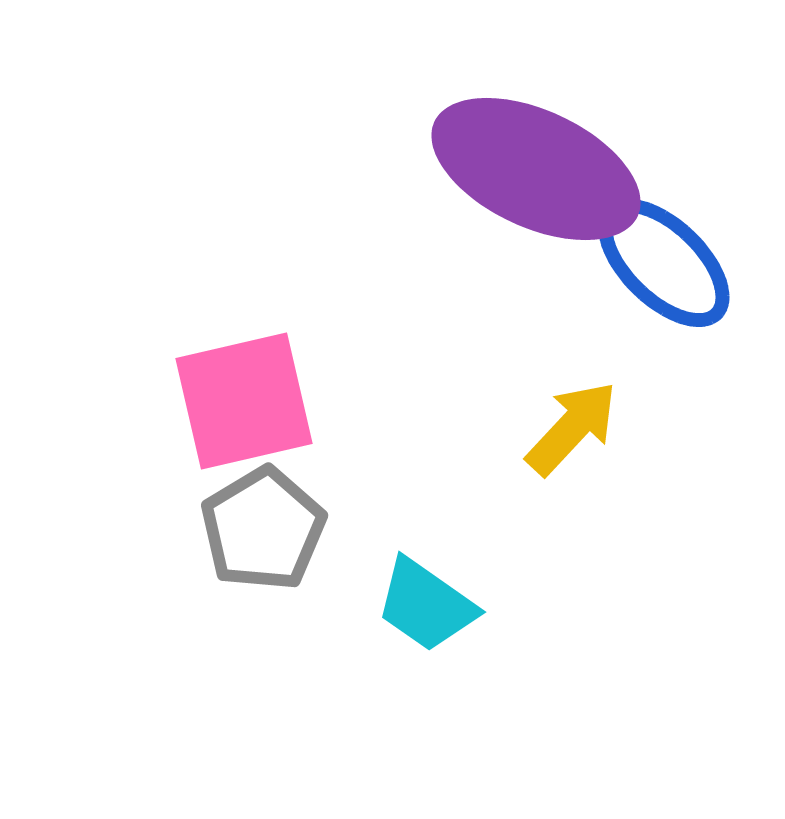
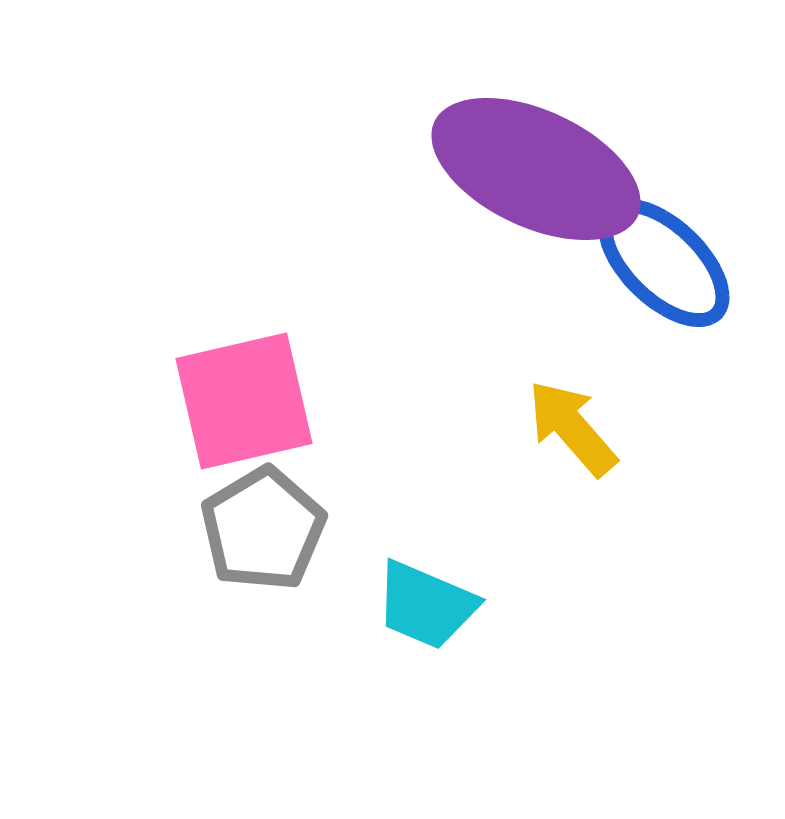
yellow arrow: rotated 84 degrees counterclockwise
cyan trapezoid: rotated 12 degrees counterclockwise
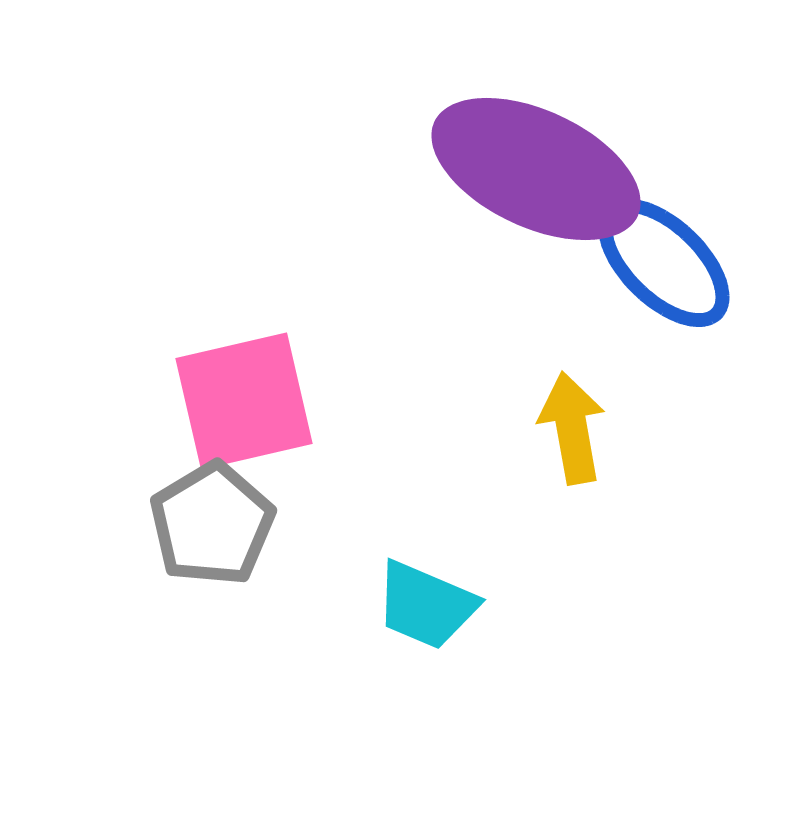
yellow arrow: rotated 31 degrees clockwise
gray pentagon: moved 51 px left, 5 px up
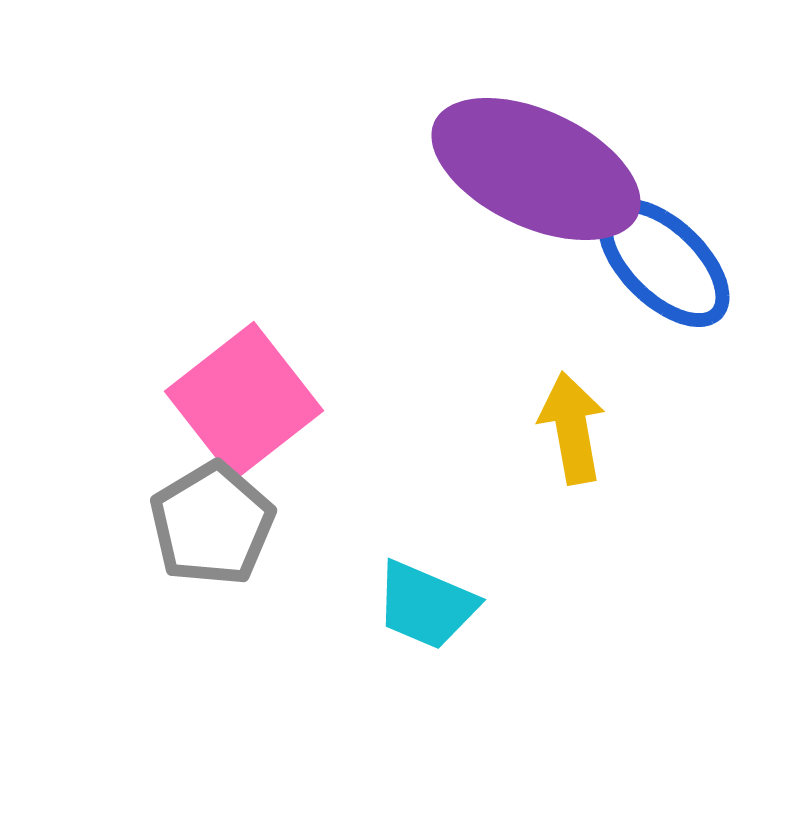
pink square: rotated 25 degrees counterclockwise
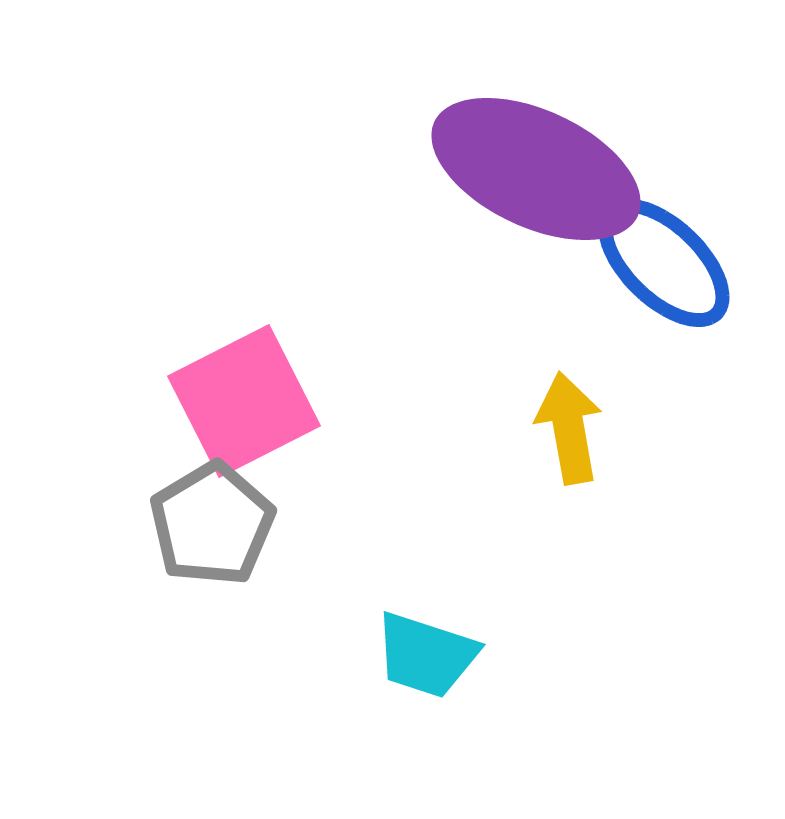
pink square: rotated 11 degrees clockwise
yellow arrow: moved 3 px left
cyan trapezoid: moved 50 px down; rotated 5 degrees counterclockwise
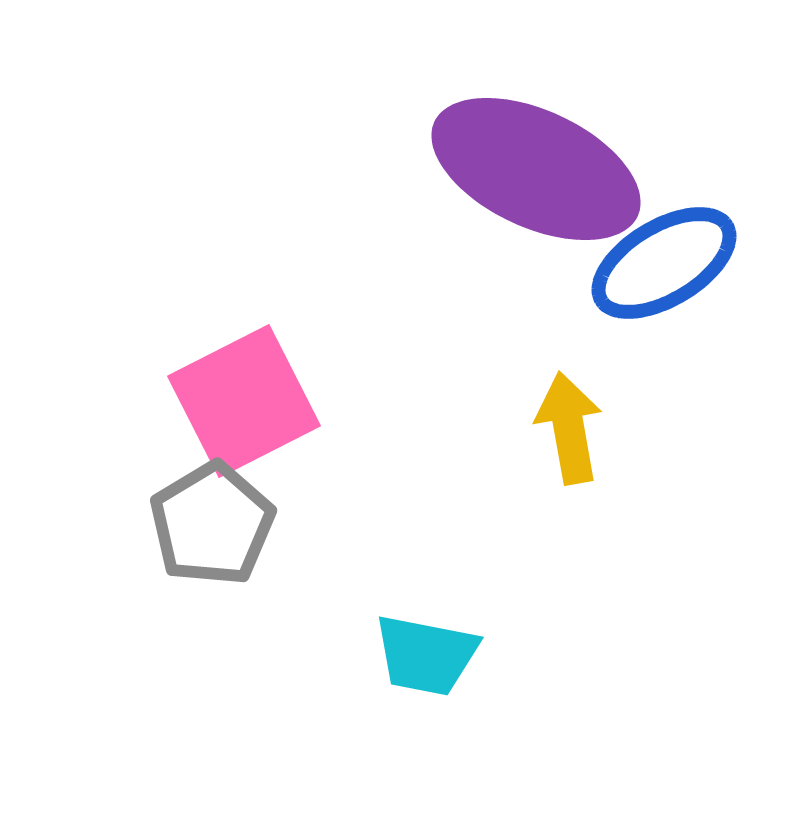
blue ellipse: rotated 75 degrees counterclockwise
cyan trapezoid: rotated 7 degrees counterclockwise
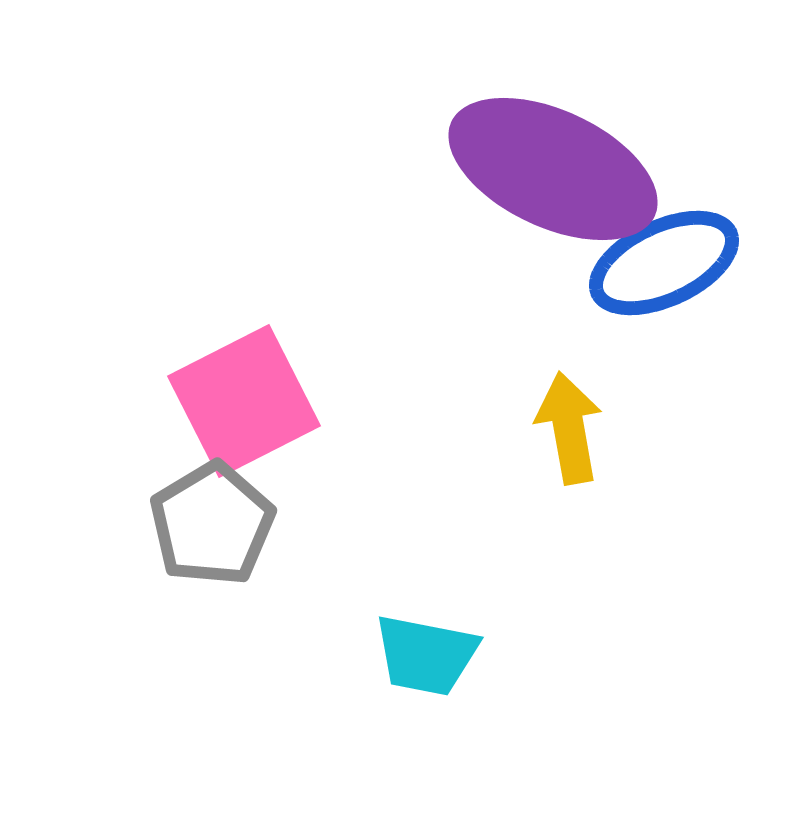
purple ellipse: moved 17 px right
blue ellipse: rotated 6 degrees clockwise
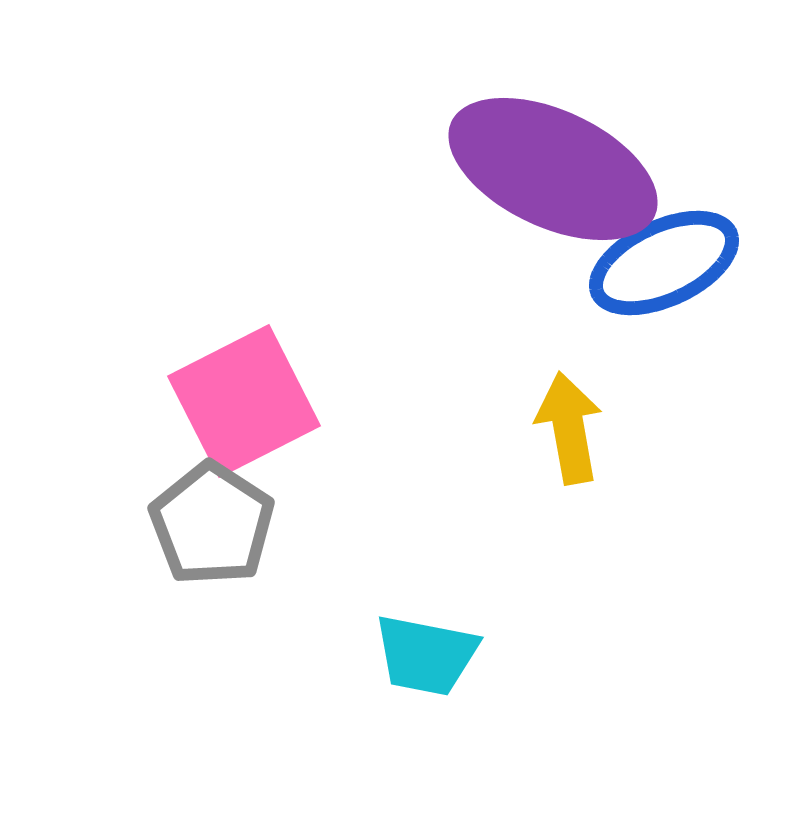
gray pentagon: rotated 8 degrees counterclockwise
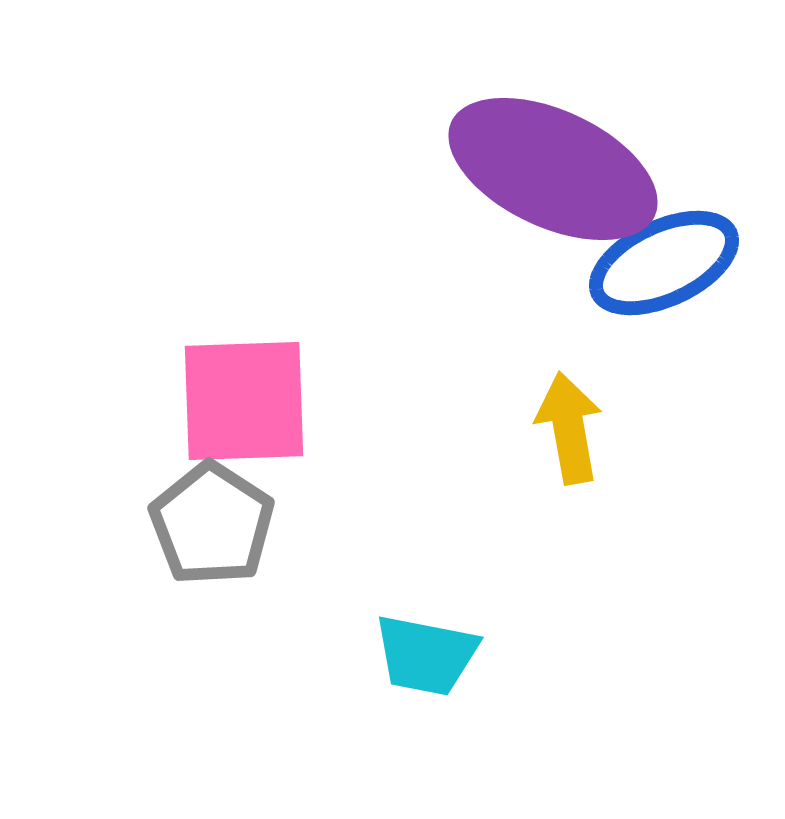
pink square: rotated 25 degrees clockwise
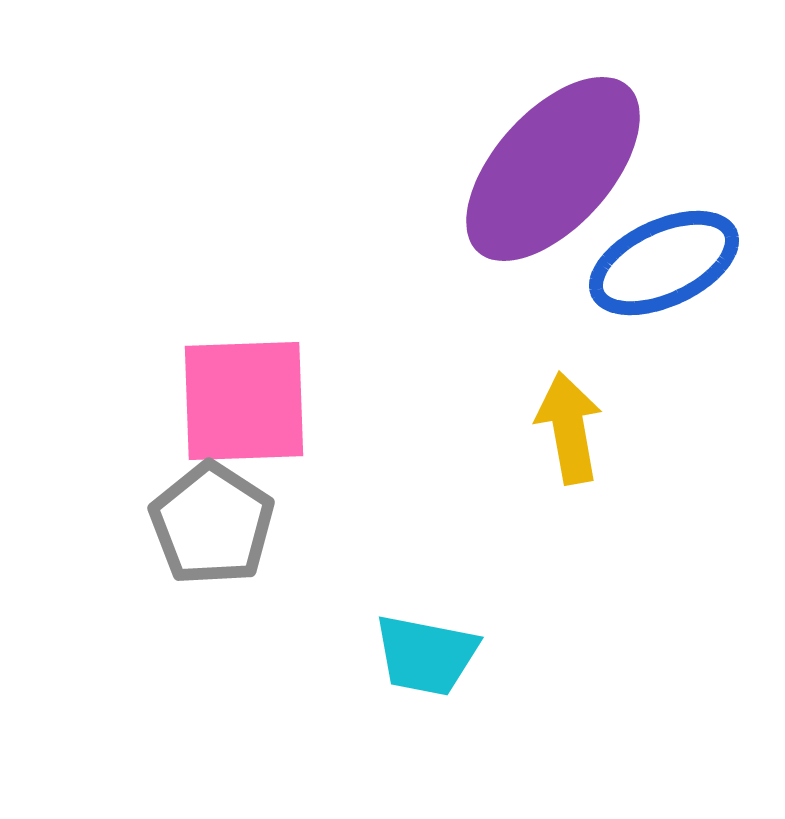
purple ellipse: rotated 73 degrees counterclockwise
